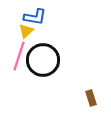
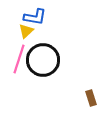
pink line: moved 3 px down
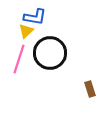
black circle: moved 7 px right, 7 px up
brown rectangle: moved 1 px left, 9 px up
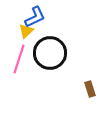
blue L-shape: rotated 35 degrees counterclockwise
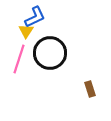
yellow triangle: rotated 14 degrees counterclockwise
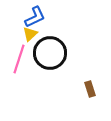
yellow triangle: moved 4 px right, 3 px down; rotated 14 degrees clockwise
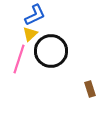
blue L-shape: moved 2 px up
black circle: moved 1 px right, 2 px up
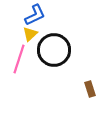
black circle: moved 3 px right, 1 px up
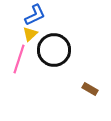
brown rectangle: rotated 42 degrees counterclockwise
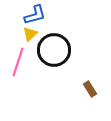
blue L-shape: rotated 10 degrees clockwise
pink line: moved 1 px left, 3 px down
brown rectangle: rotated 28 degrees clockwise
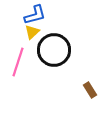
yellow triangle: moved 2 px right, 2 px up
brown rectangle: moved 1 px down
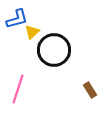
blue L-shape: moved 18 px left, 4 px down
pink line: moved 27 px down
